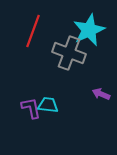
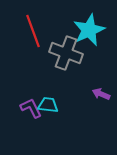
red line: rotated 40 degrees counterclockwise
gray cross: moved 3 px left
purple L-shape: rotated 15 degrees counterclockwise
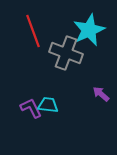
purple arrow: rotated 18 degrees clockwise
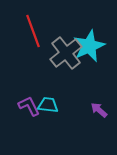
cyan star: moved 16 px down
gray cross: rotated 32 degrees clockwise
purple arrow: moved 2 px left, 16 px down
purple L-shape: moved 2 px left, 2 px up
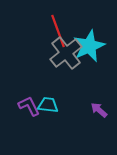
red line: moved 25 px right
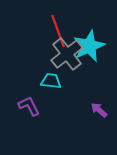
gray cross: moved 1 px right, 1 px down
cyan trapezoid: moved 3 px right, 24 px up
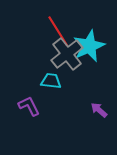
red line: rotated 12 degrees counterclockwise
